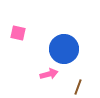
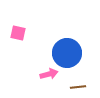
blue circle: moved 3 px right, 4 px down
brown line: rotated 63 degrees clockwise
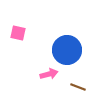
blue circle: moved 3 px up
brown line: rotated 28 degrees clockwise
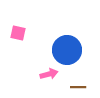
brown line: rotated 21 degrees counterclockwise
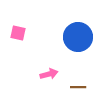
blue circle: moved 11 px right, 13 px up
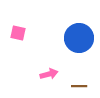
blue circle: moved 1 px right, 1 px down
brown line: moved 1 px right, 1 px up
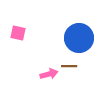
brown line: moved 10 px left, 20 px up
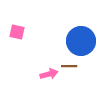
pink square: moved 1 px left, 1 px up
blue circle: moved 2 px right, 3 px down
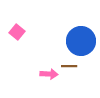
pink square: rotated 28 degrees clockwise
pink arrow: rotated 18 degrees clockwise
